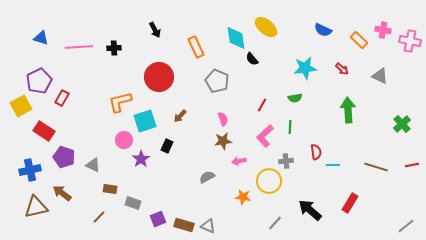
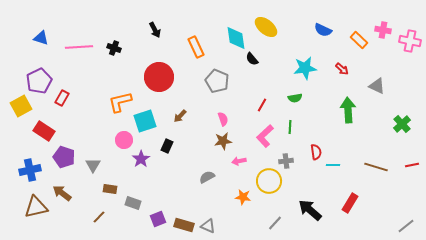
black cross at (114, 48): rotated 24 degrees clockwise
gray triangle at (380, 76): moved 3 px left, 10 px down
gray triangle at (93, 165): rotated 35 degrees clockwise
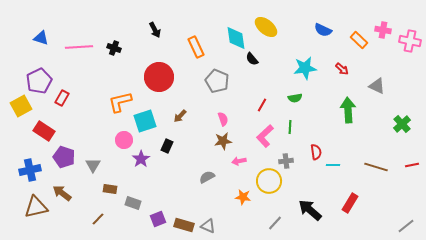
brown line at (99, 217): moved 1 px left, 2 px down
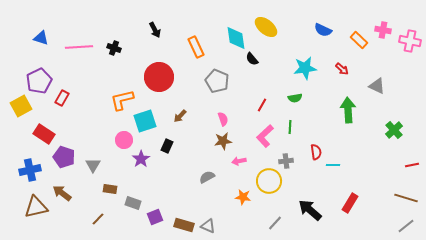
orange L-shape at (120, 102): moved 2 px right, 2 px up
green cross at (402, 124): moved 8 px left, 6 px down
red rectangle at (44, 131): moved 3 px down
brown line at (376, 167): moved 30 px right, 31 px down
purple square at (158, 219): moved 3 px left, 2 px up
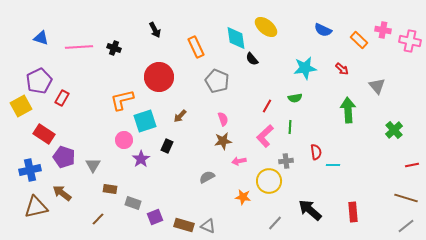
gray triangle at (377, 86): rotated 24 degrees clockwise
red line at (262, 105): moved 5 px right, 1 px down
red rectangle at (350, 203): moved 3 px right, 9 px down; rotated 36 degrees counterclockwise
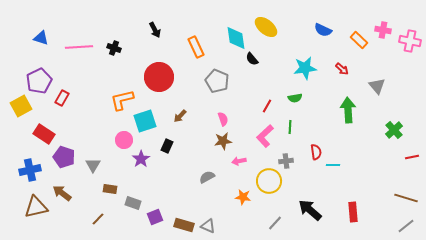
red line at (412, 165): moved 8 px up
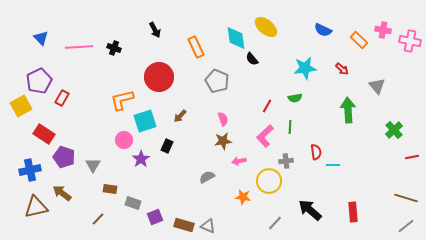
blue triangle at (41, 38): rotated 28 degrees clockwise
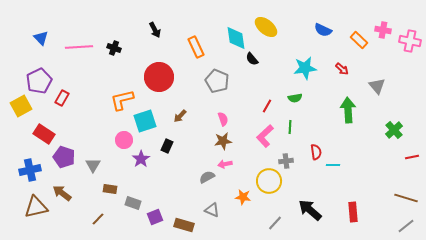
pink arrow at (239, 161): moved 14 px left, 3 px down
gray triangle at (208, 226): moved 4 px right, 16 px up
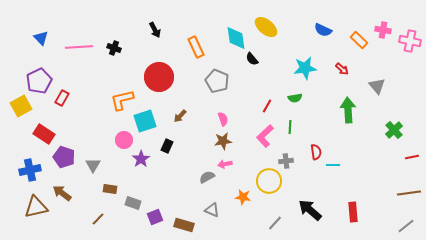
brown line at (406, 198): moved 3 px right, 5 px up; rotated 25 degrees counterclockwise
